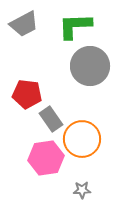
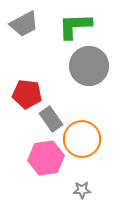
gray circle: moved 1 px left
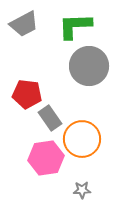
gray rectangle: moved 1 px left, 1 px up
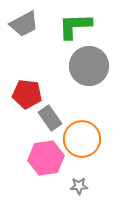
gray star: moved 3 px left, 4 px up
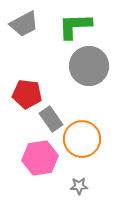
gray rectangle: moved 1 px right, 1 px down
pink hexagon: moved 6 px left
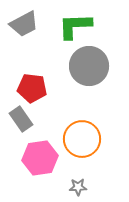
red pentagon: moved 5 px right, 6 px up
gray rectangle: moved 30 px left
gray star: moved 1 px left, 1 px down
